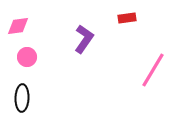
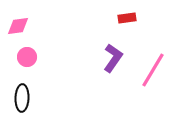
purple L-shape: moved 29 px right, 19 px down
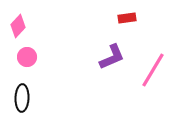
pink diamond: rotated 40 degrees counterclockwise
purple L-shape: moved 1 px left, 1 px up; rotated 32 degrees clockwise
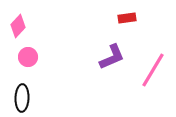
pink circle: moved 1 px right
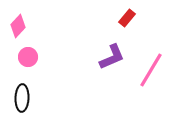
red rectangle: rotated 42 degrees counterclockwise
pink line: moved 2 px left
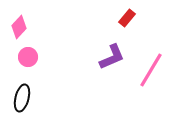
pink diamond: moved 1 px right, 1 px down
black ellipse: rotated 12 degrees clockwise
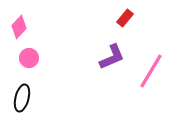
red rectangle: moved 2 px left
pink circle: moved 1 px right, 1 px down
pink line: moved 1 px down
